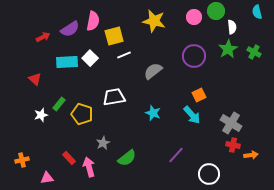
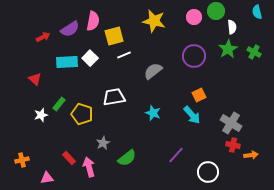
white circle: moved 1 px left, 2 px up
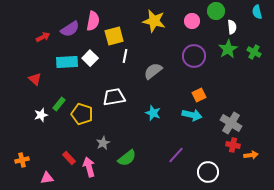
pink circle: moved 2 px left, 4 px down
white line: moved 1 px right, 1 px down; rotated 56 degrees counterclockwise
cyan arrow: rotated 36 degrees counterclockwise
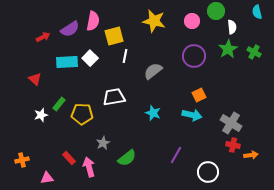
yellow pentagon: rotated 15 degrees counterclockwise
purple line: rotated 12 degrees counterclockwise
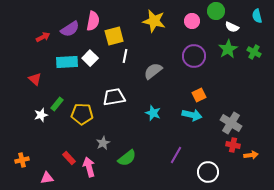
cyan semicircle: moved 4 px down
white semicircle: rotated 120 degrees clockwise
green rectangle: moved 2 px left
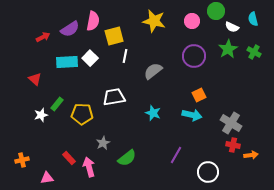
cyan semicircle: moved 4 px left, 3 px down
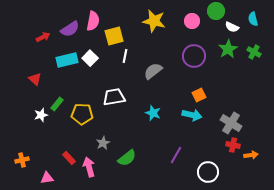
cyan rectangle: moved 2 px up; rotated 10 degrees counterclockwise
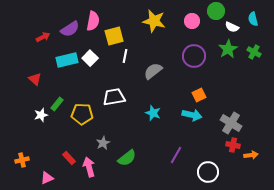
pink triangle: rotated 16 degrees counterclockwise
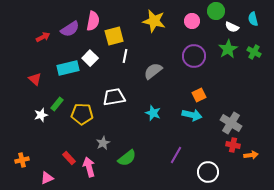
cyan rectangle: moved 1 px right, 8 px down
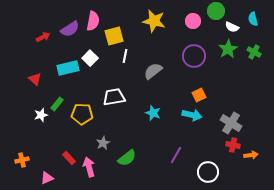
pink circle: moved 1 px right
